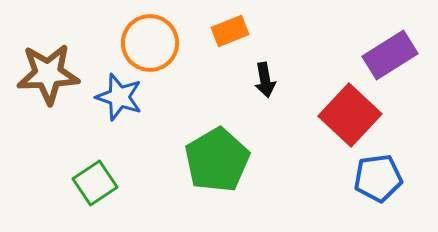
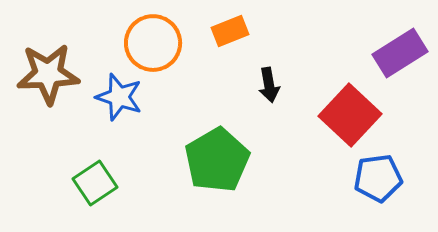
orange circle: moved 3 px right
purple rectangle: moved 10 px right, 2 px up
black arrow: moved 4 px right, 5 px down
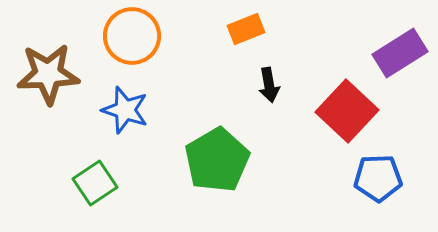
orange rectangle: moved 16 px right, 2 px up
orange circle: moved 21 px left, 7 px up
blue star: moved 6 px right, 13 px down
red square: moved 3 px left, 4 px up
blue pentagon: rotated 6 degrees clockwise
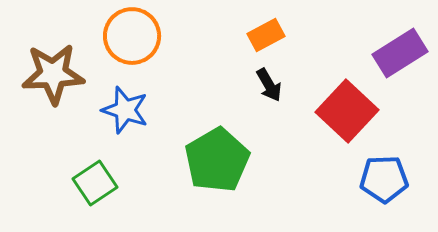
orange rectangle: moved 20 px right, 6 px down; rotated 6 degrees counterclockwise
brown star: moved 5 px right
black arrow: rotated 20 degrees counterclockwise
blue pentagon: moved 6 px right, 1 px down
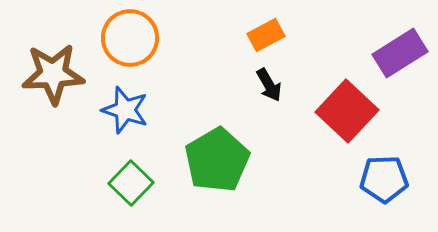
orange circle: moved 2 px left, 2 px down
green square: moved 36 px right; rotated 12 degrees counterclockwise
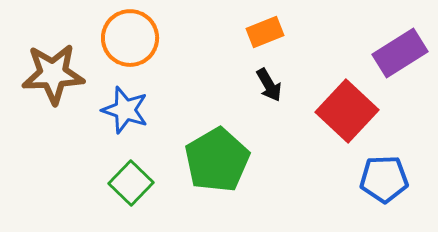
orange rectangle: moved 1 px left, 3 px up; rotated 6 degrees clockwise
